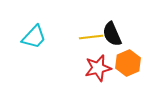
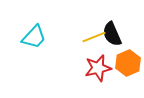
yellow line: moved 3 px right; rotated 15 degrees counterclockwise
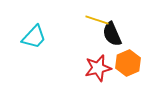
yellow line: moved 3 px right, 17 px up; rotated 40 degrees clockwise
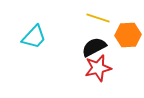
yellow line: moved 1 px right, 2 px up
black semicircle: moved 18 px left, 13 px down; rotated 85 degrees clockwise
orange hexagon: moved 28 px up; rotated 20 degrees clockwise
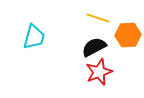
cyan trapezoid: rotated 28 degrees counterclockwise
red star: moved 1 px right, 4 px down; rotated 8 degrees counterclockwise
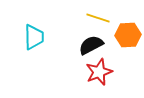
cyan trapezoid: rotated 16 degrees counterclockwise
black semicircle: moved 3 px left, 2 px up
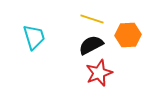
yellow line: moved 6 px left, 1 px down
cyan trapezoid: rotated 16 degrees counterclockwise
red star: moved 1 px down
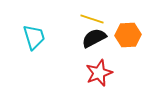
black semicircle: moved 3 px right, 7 px up
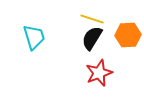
black semicircle: moved 2 px left; rotated 30 degrees counterclockwise
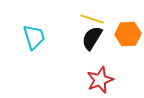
orange hexagon: moved 1 px up
red star: moved 1 px right, 7 px down
